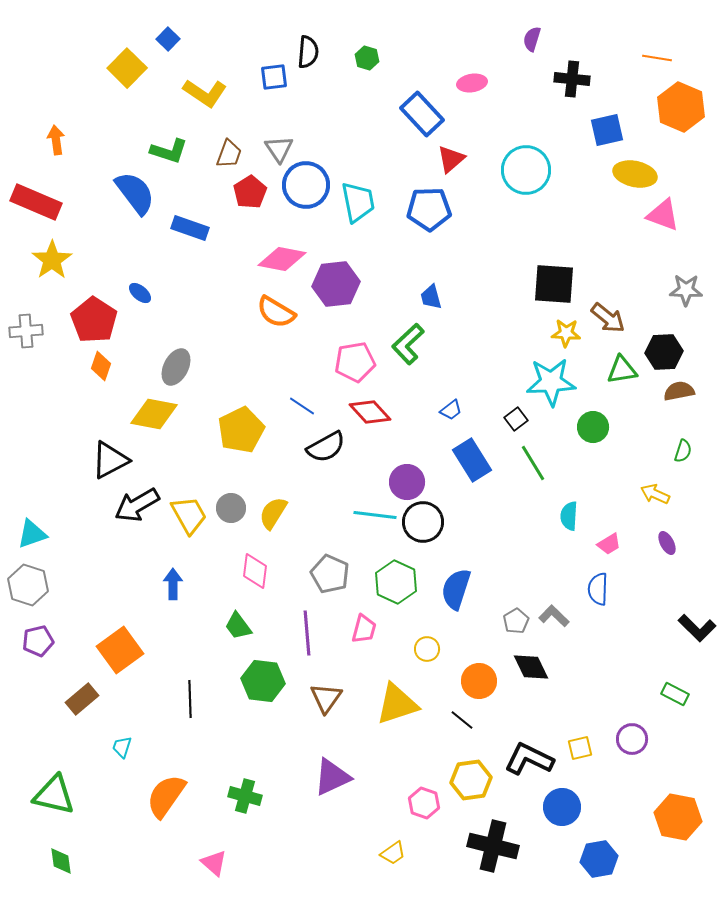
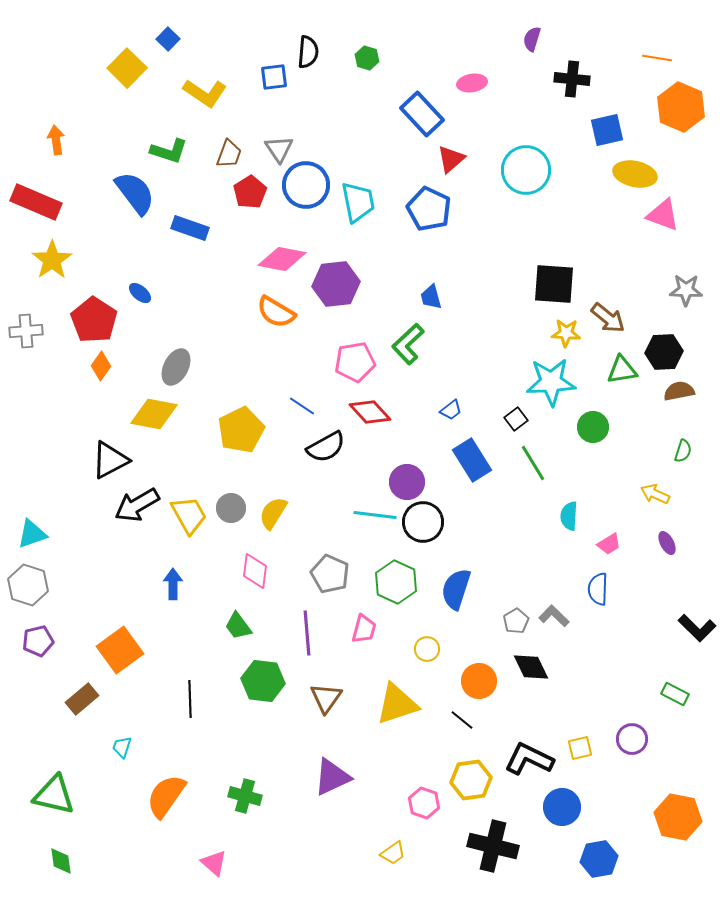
blue pentagon at (429, 209): rotated 27 degrees clockwise
orange diamond at (101, 366): rotated 16 degrees clockwise
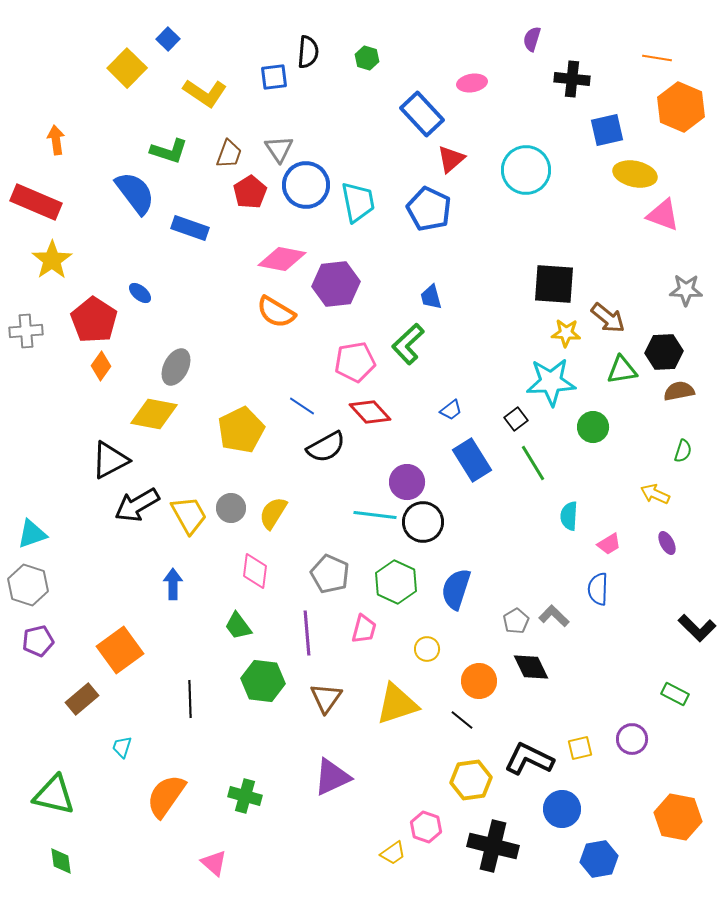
pink hexagon at (424, 803): moved 2 px right, 24 px down
blue circle at (562, 807): moved 2 px down
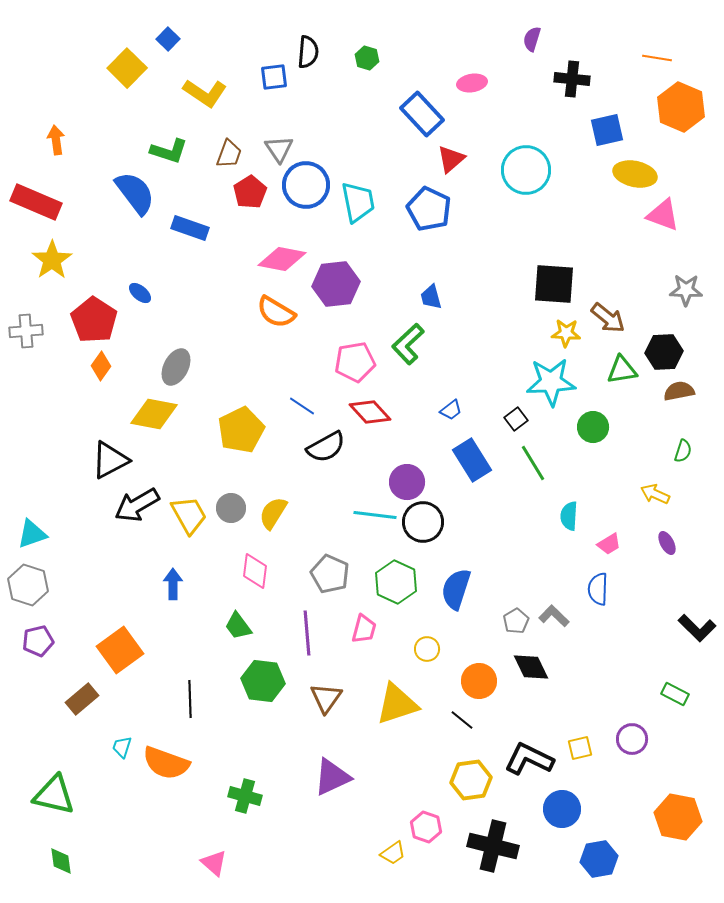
orange semicircle at (166, 796): moved 33 px up; rotated 105 degrees counterclockwise
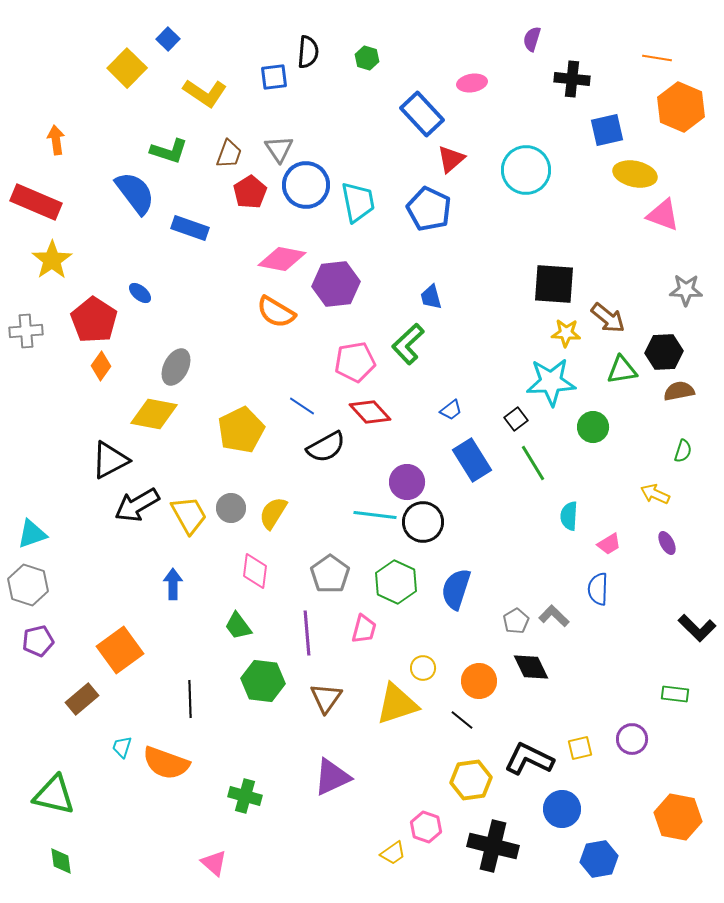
gray pentagon at (330, 574): rotated 12 degrees clockwise
yellow circle at (427, 649): moved 4 px left, 19 px down
green rectangle at (675, 694): rotated 20 degrees counterclockwise
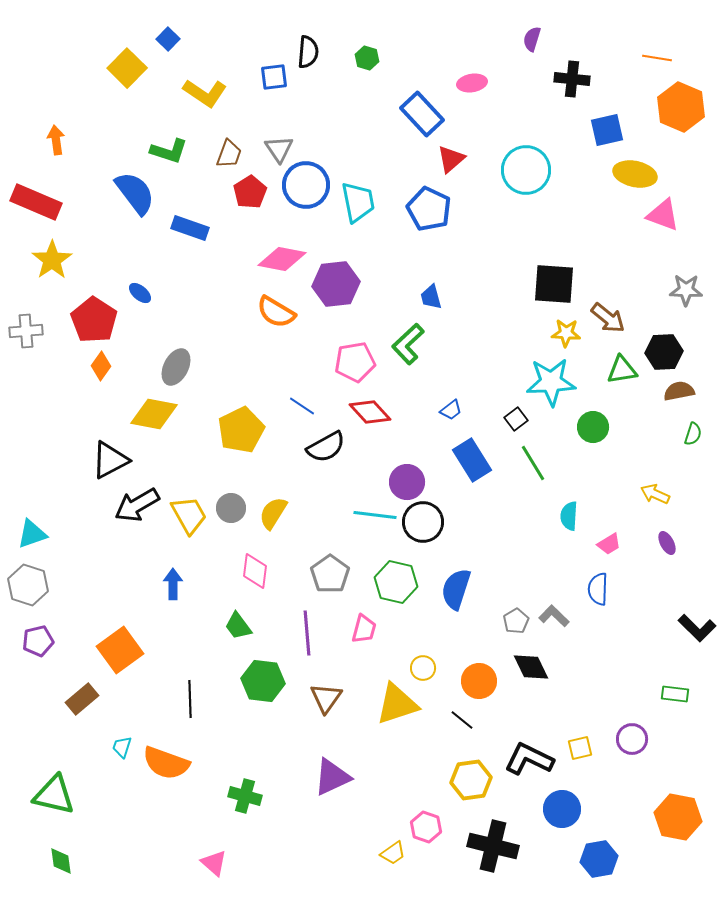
green semicircle at (683, 451): moved 10 px right, 17 px up
green hexagon at (396, 582): rotated 12 degrees counterclockwise
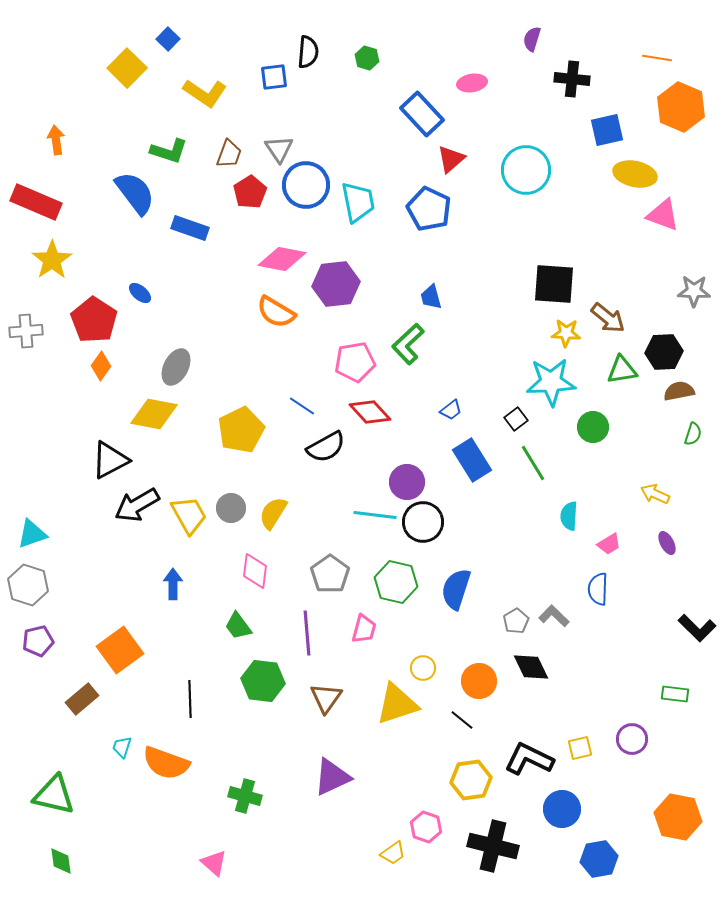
gray star at (686, 290): moved 8 px right, 1 px down
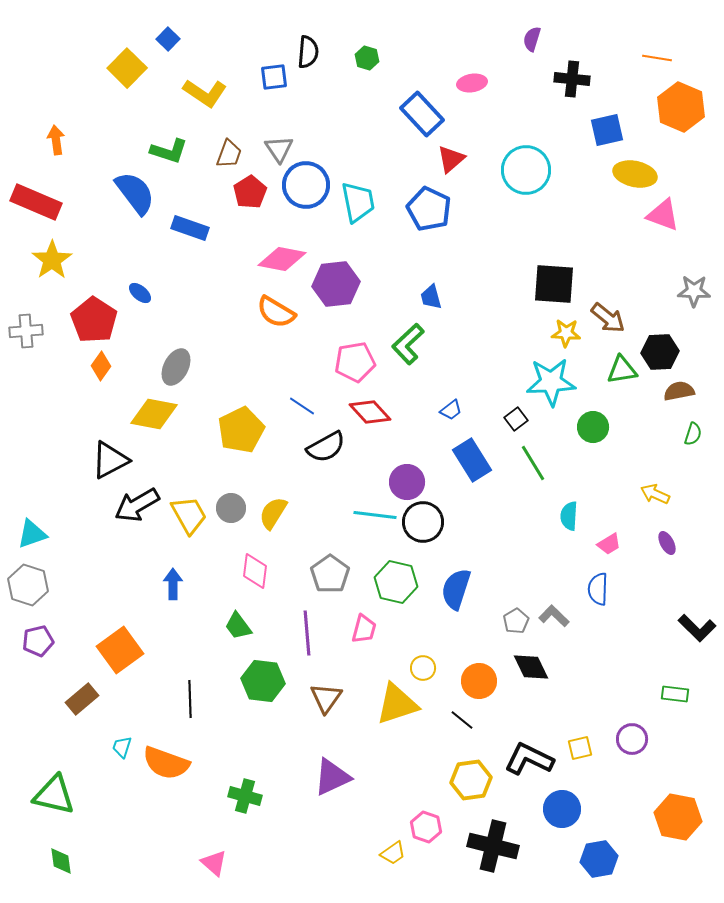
black hexagon at (664, 352): moved 4 px left
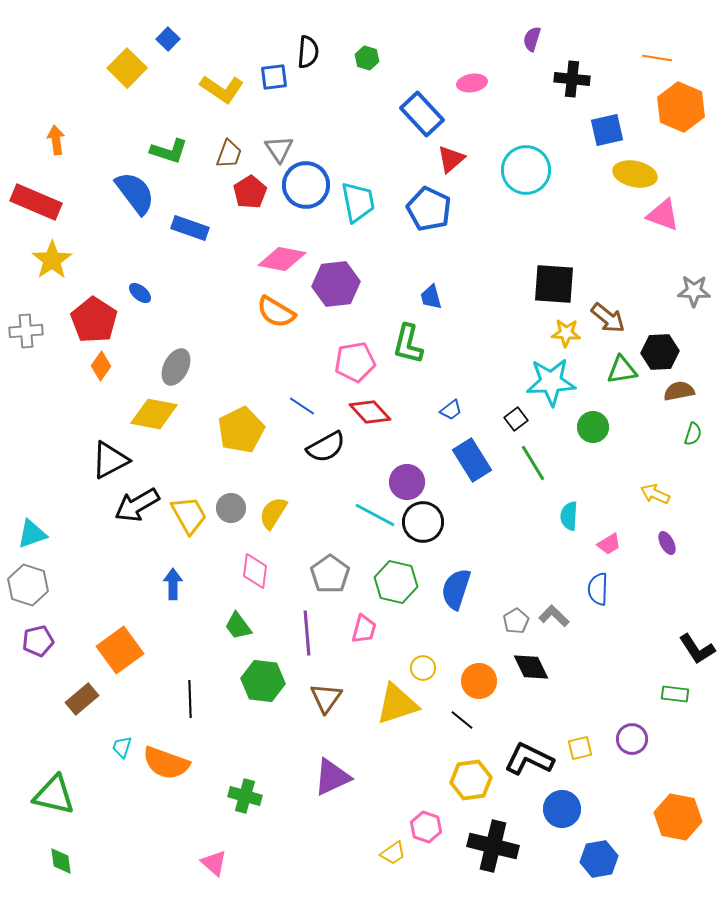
yellow L-shape at (205, 93): moved 17 px right, 4 px up
green L-shape at (408, 344): rotated 33 degrees counterclockwise
cyan line at (375, 515): rotated 21 degrees clockwise
black L-shape at (697, 628): moved 21 px down; rotated 12 degrees clockwise
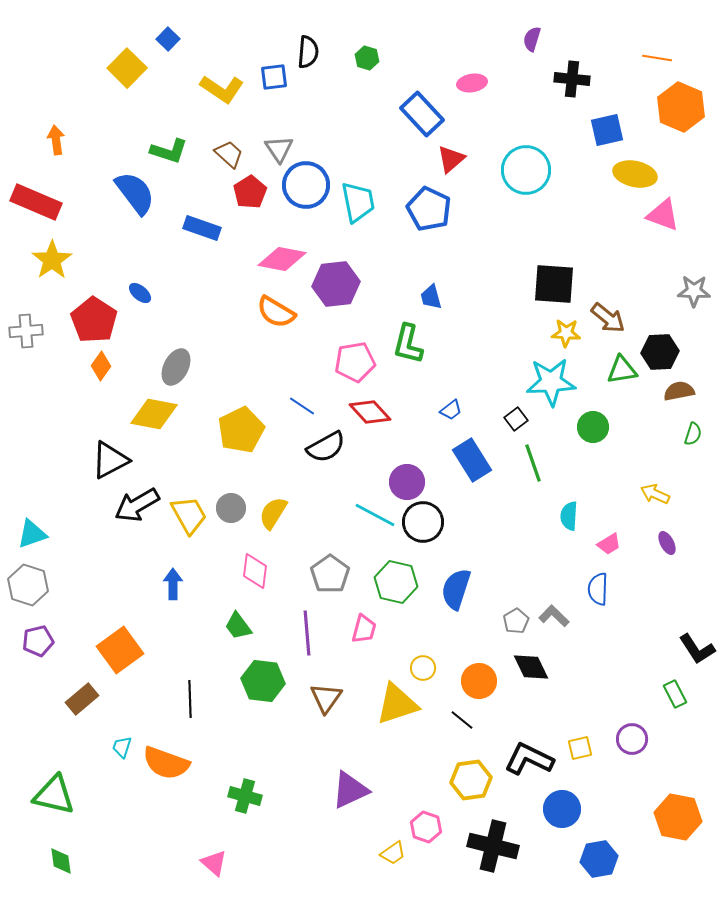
brown trapezoid at (229, 154): rotated 68 degrees counterclockwise
blue rectangle at (190, 228): moved 12 px right
green line at (533, 463): rotated 12 degrees clockwise
green rectangle at (675, 694): rotated 56 degrees clockwise
purple triangle at (332, 777): moved 18 px right, 13 px down
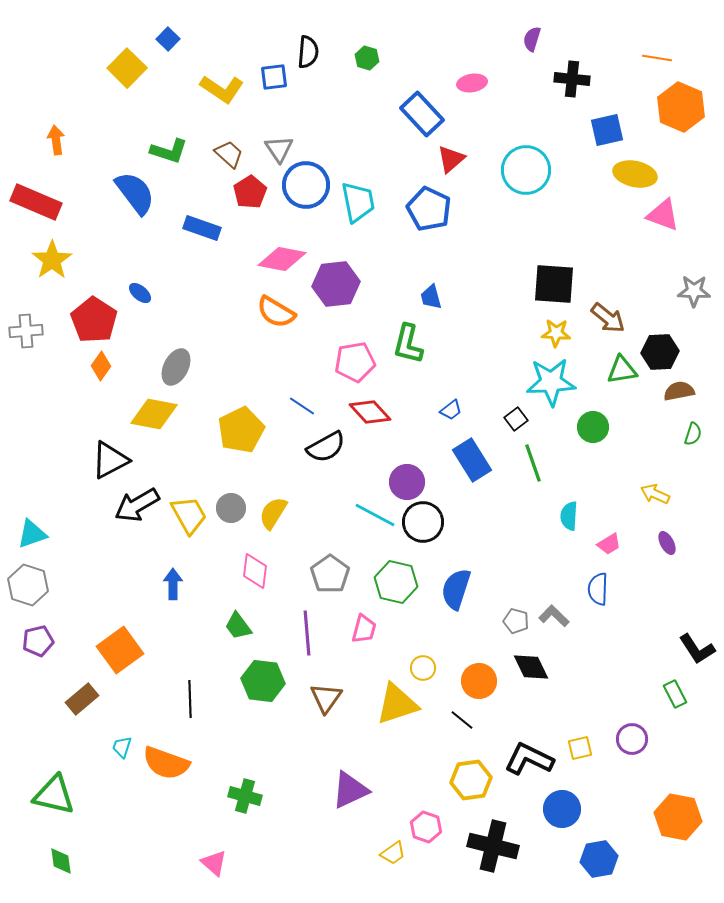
yellow star at (566, 333): moved 10 px left
gray pentagon at (516, 621): rotated 25 degrees counterclockwise
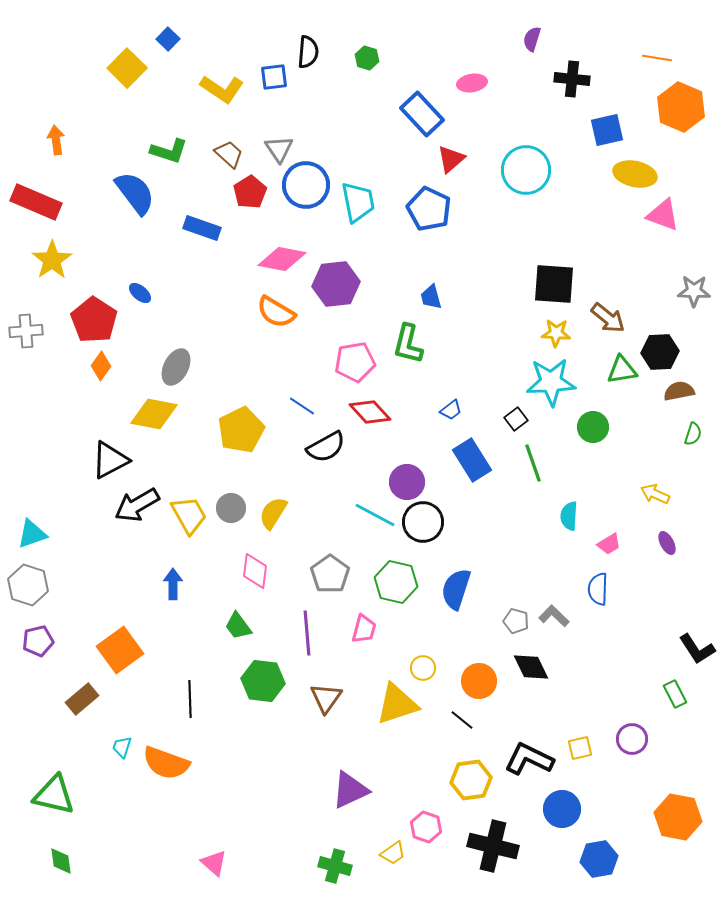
green cross at (245, 796): moved 90 px right, 70 px down
